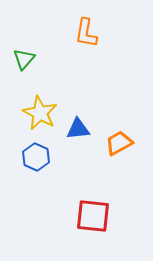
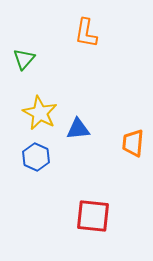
orange trapezoid: moved 14 px right; rotated 56 degrees counterclockwise
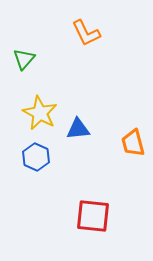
orange L-shape: rotated 36 degrees counterclockwise
orange trapezoid: rotated 20 degrees counterclockwise
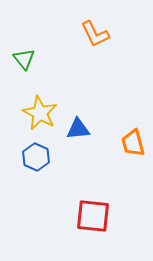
orange L-shape: moved 9 px right, 1 px down
green triangle: rotated 20 degrees counterclockwise
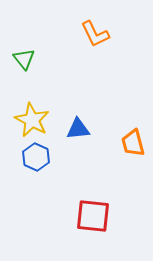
yellow star: moved 8 px left, 7 px down
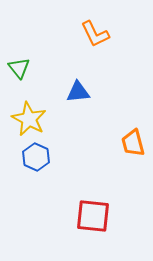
green triangle: moved 5 px left, 9 px down
yellow star: moved 3 px left, 1 px up
blue triangle: moved 37 px up
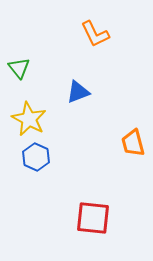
blue triangle: rotated 15 degrees counterclockwise
red square: moved 2 px down
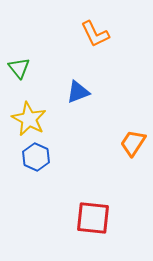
orange trapezoid: rotated 48 degrees clockwise
